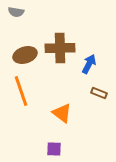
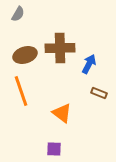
gray semicircle: moved 2 px right, 2 px down; rotated 70 degrees counterclockwise
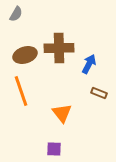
gray semicircle: moved 2 px left
brown cross: moved 1 px left
orange triangle: rotated 15 degrees clockwise
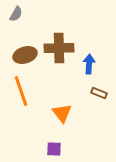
blue arrow: rotated 24 degrees counterclockwise
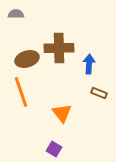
gray semicircle: rotated 119 degrees counterclockwise
brown ellipse: moved 2 px right, 4 px down
orange line: moved 1 px down
purple square: rotated 28 degrees clockwise
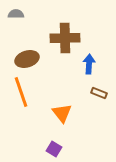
brown cross: moved 6 px right, 10 px up
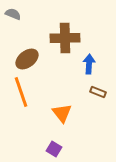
gray semicircle: moved 3 px left; rotated 21 degrees clockwise
brown ellipse: rotated 20 degrees counterclockwise
brown rectangle: moved 1 px left, 1 px up
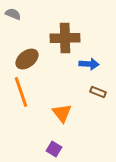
blue arrow: rotated 90 degrees clockwise
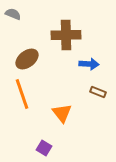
brown cross: moved 1 px right, 3 px up
orange line: moved 1 px right, 2 px down
purple square: moved 10 px left, 1 px up
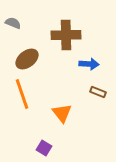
gray semicircle: moved 9 px down
